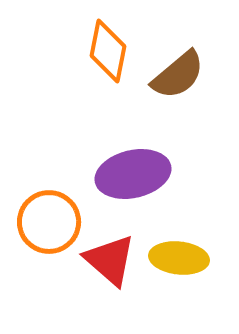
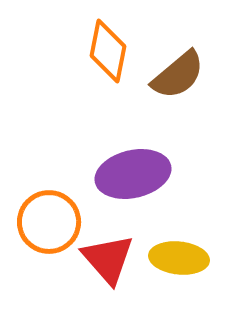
red triangle: moved 2 px left, 1 px up; rotated 8 degrees clockwise
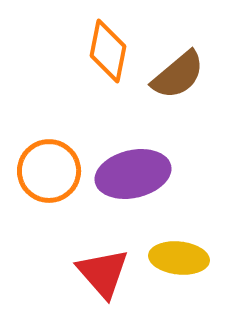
orange circle: moved 51 px up
red triangle: moved 5 px left, 14 px down
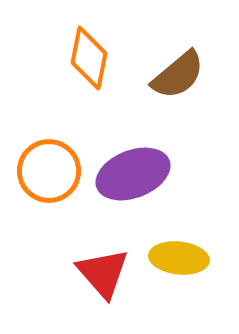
orange diamond: moved 19 px left, 7 px down
purple ellipse: rotated 8 degrees counterclockwise
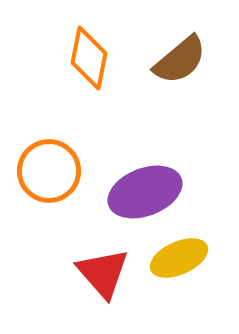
brown semicircle: moved 2 px right, 15 px up
purple ellipse: moved 12 px right, 18 px down
yellow ellipse: rotated 30 degrees counterclockwise
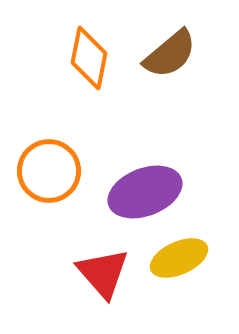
brown semicircle: moved 10 px left, 6 px up
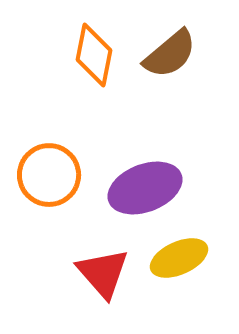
orange diamond: moved 5 px right, 3 px up
orange circle: moved 4 px down
purple ellipse: moved 4 px up
